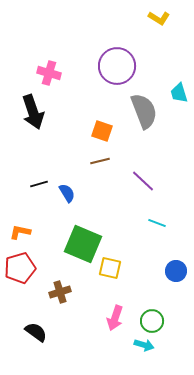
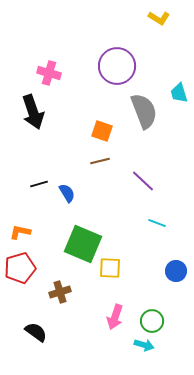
yellow square: rotated 10 degrees counterclockwise
pink arrow: moved 1 px up
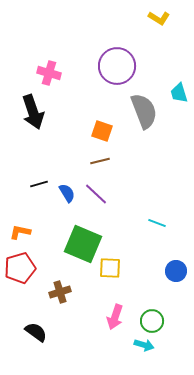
purple line: moved 47 px left, 13 px down
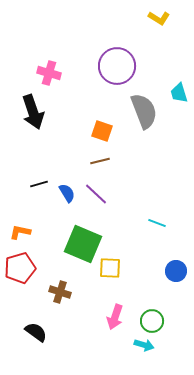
brown cross: rotated 35 degrees clockwise
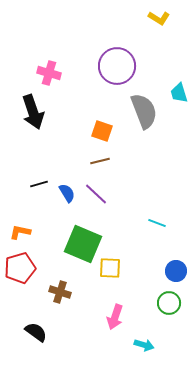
green circle: moved 17 px right, 18 px up
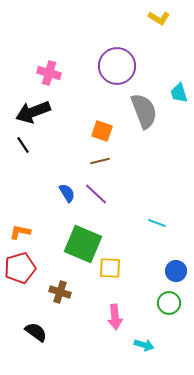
black arrow: rotated 88 degrees clockwise
black line: moved 16 px left, 39 px up; rotated 72 degrees clockwise
pink arrow: rotated 25 degrees counterclockwise
